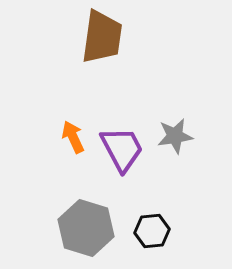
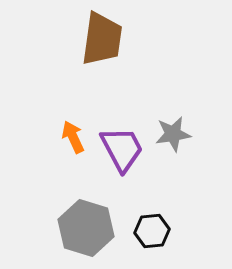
brown trapezoid: moved 2 px down
gray star: moved 2 px left, 2 px up
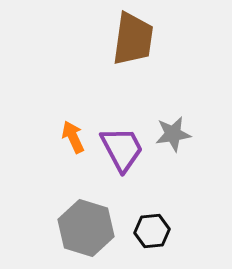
brown trapezoid: moved 31 px right
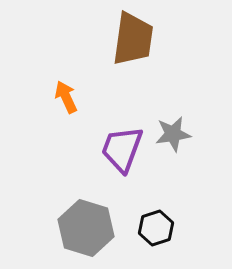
orange arrow: moved 7 px left, 40 px up
purple trapezoid: rotated 132 degrees counterclockwise
black hexagon: moved 4 px right, 3 px up; rotated 12 degrees counterclockwise
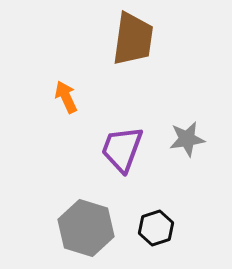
gray star: moved 14 px right, 5 px down
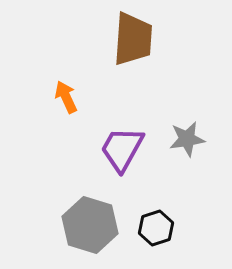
brown trapezoid: rotated 4 degrees counterclockwise
purple trapezoid: rotated 9 degrees clockwise
gray hexagon: moved 4 px right, 3 px up
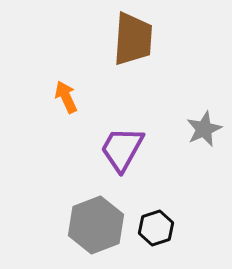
gray star: moved 17 px right, 10 px up; rotated 15 degrees counterclockwise
gray hexagon: moved 6 px right; rotated 22 degrees clockwise
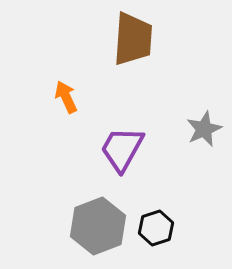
gray hexagon: moved 2 px right, 1 px down
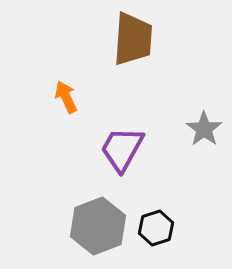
gray star: rotated 12 degrees counterclockwise
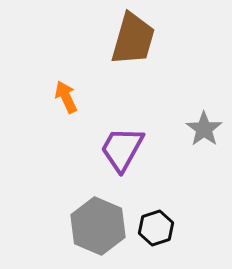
brown trapezoid: rotated 12 degrees clockwise
gray hexagon: rotated 16 degrees counterclockwise
